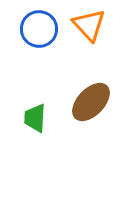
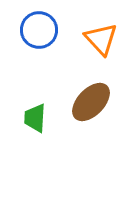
orange triangle: moved 12 px right, 14 px down
blue circle: moved 1 px down
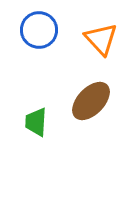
brown ellipse: moved 1 px up
green trapezoid: moved 1 px right, 4 px down
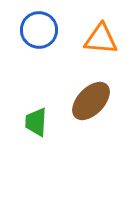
orange triangle: rotated 42 degrees counterclockwise
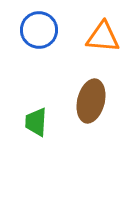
orange triangle: moved 2 px right, 2 px up
brown ellipse: rotated 30 degrees counterclockwise
